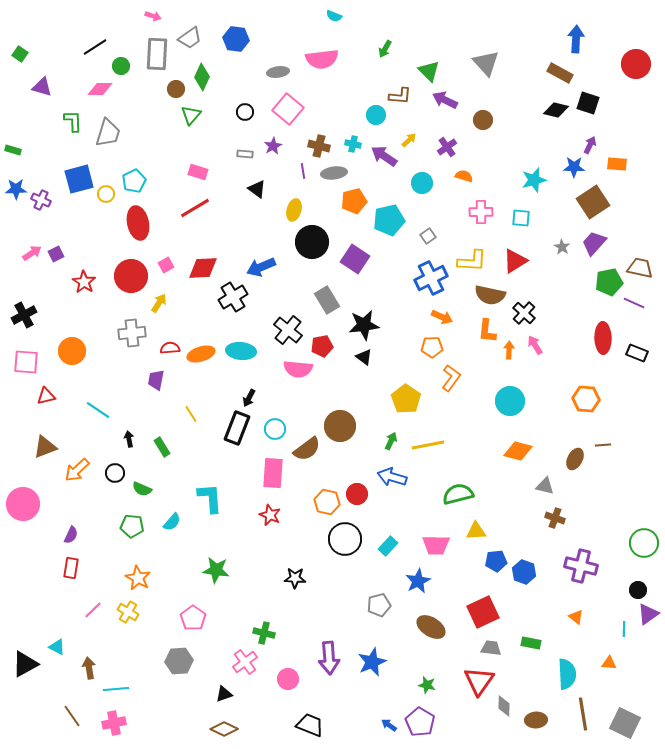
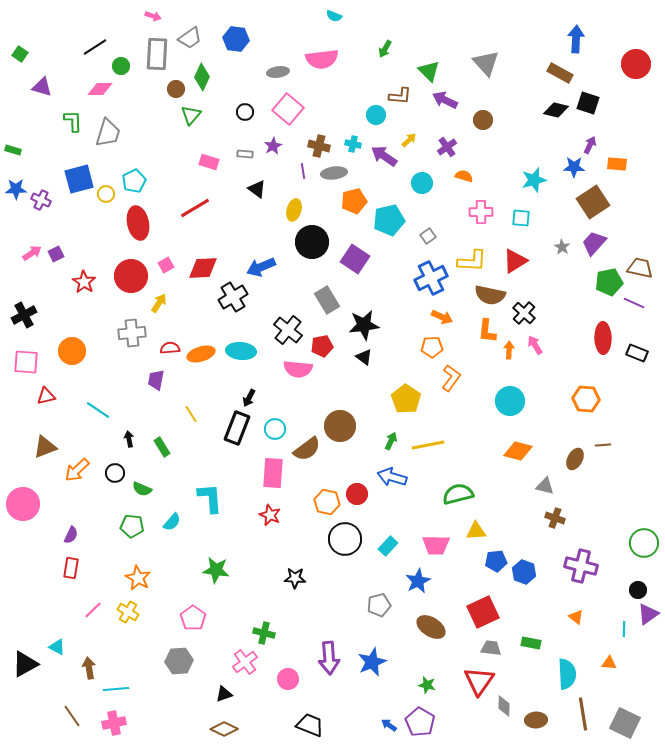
pink rectangle at (198, 172): moved 11 px right, 10 px up
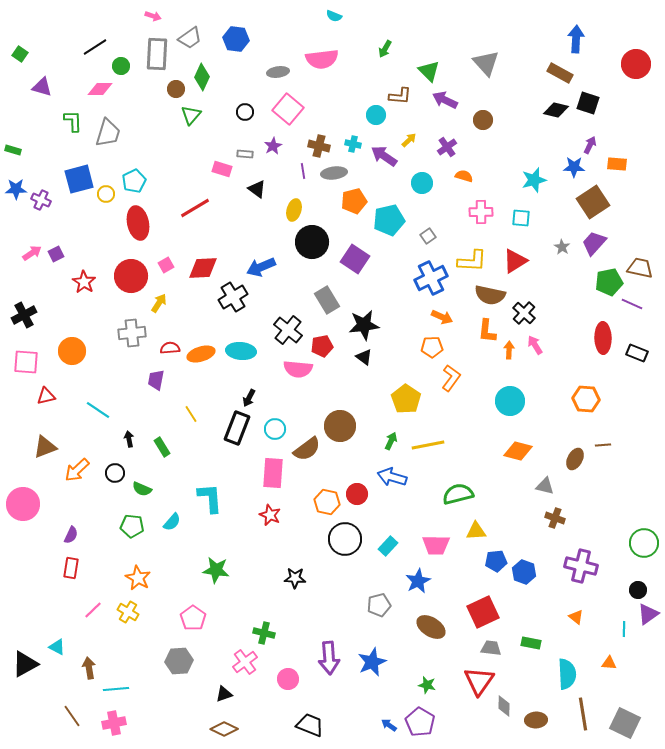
pink rectangle at (209, 162): moved 13 px right, 7 px down
purple line at (634, 303): moved 2 px left, 1 px down
